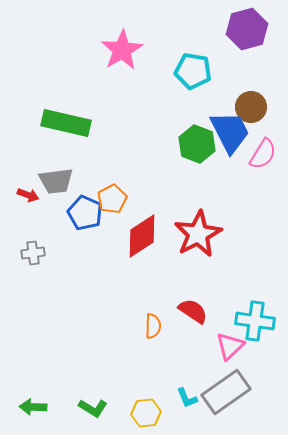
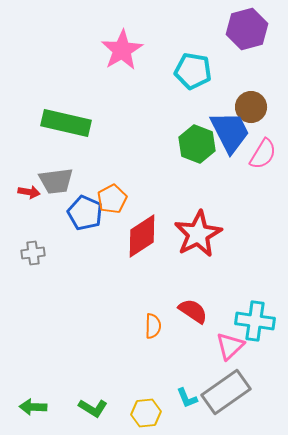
red arrow: moved 1 px right, 3 px up; rotated 10 degrees counterclockwise
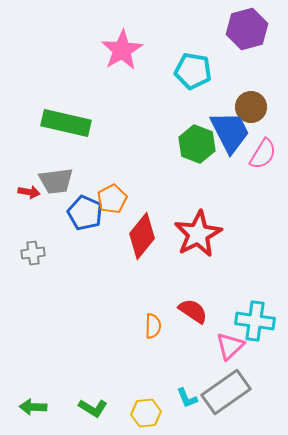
red diamond: rotated 18 degrees counterclockwise
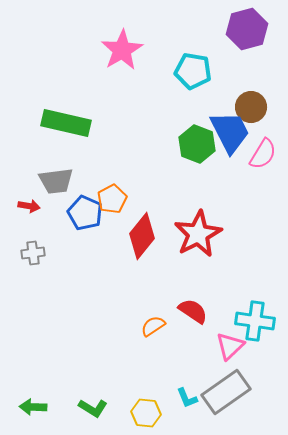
red arrow: moved 14 px down
orange semicircle: rotated 125 degrees counterclockwise
yellow hexagon: rotated 12 degrees clockwise
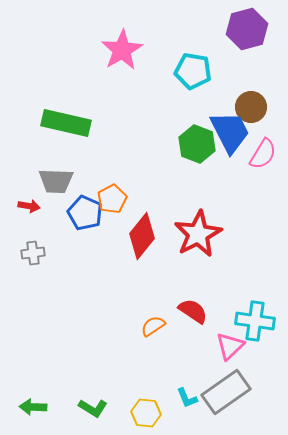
gray trapezoid: rotated 9 degrees clockwise
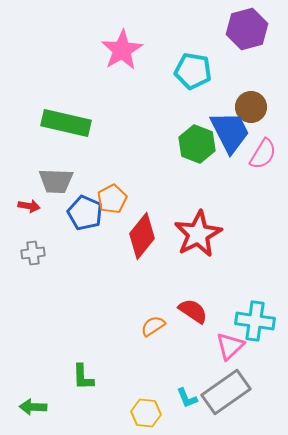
green L-shape: moved 10 px left, 31 px up; rotated 56 degrees clockwise
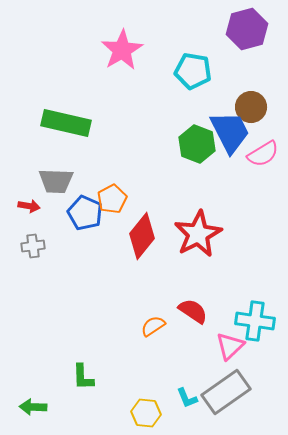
pink semicircle: rotated 28 degrees clockwise
gray cross: moved 7 px up
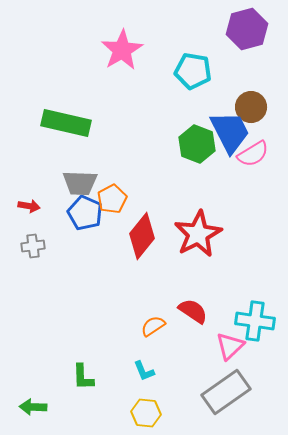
pink semicircle: moved 10 px left
gray trapezoid: moved 24 px right, 2 px down
cyan L-shape: moved 43 px left, 27 px up
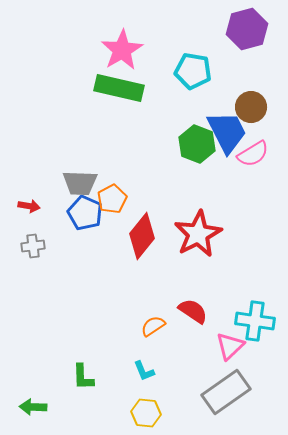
green rectangle: moved 53 px right, 35 px up
blue trapezoid: moved 3 px left
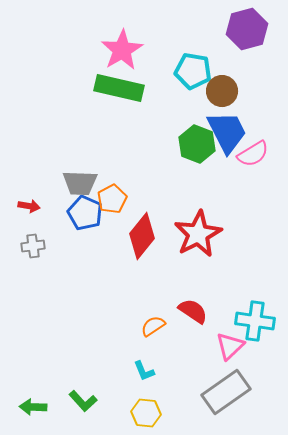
brown circle: moved 29 px left, 16 px up
green L-shape: moved 24 px down; rotated 40 degrees counterclockwise
